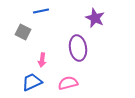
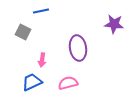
purple star: moved 19 px right, 6 px down; rotated 18 degrees counterclockwise
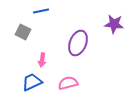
purple ellipse: moved 5 px up; rotated 30 degrees clockwise
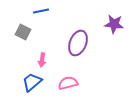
blue trapezoid: rotated 15 degrees counterclockwise
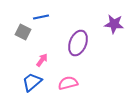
blue line: moved 6 px down
pink arrow: rotated 152 degrees counterclockwise
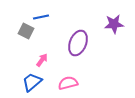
purple star: rotated 12 degrees counterclockwise
gray square: moved 3 px right, 1 px up
